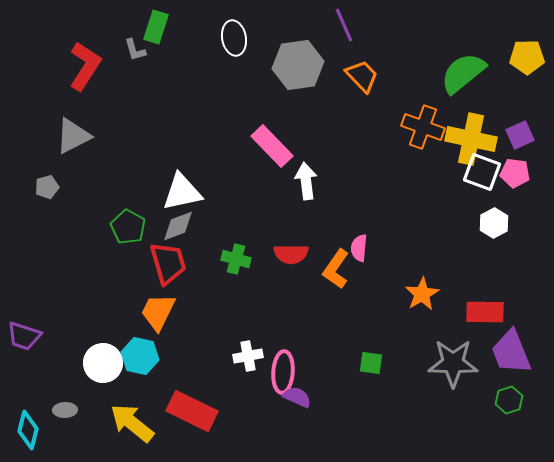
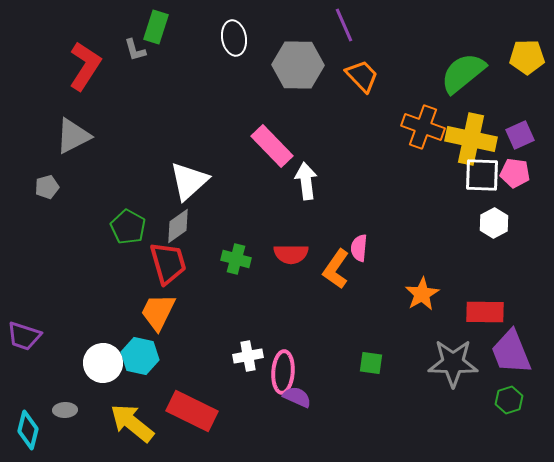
gray hexagon at (298, 65): rotated 9 degrees clockwise
white square at (482, 172): moved 3 px down; rotated 18 degrees counterclockwise
white triangle at (182, 192): moved 7 px right, 11 px up; rotated 30 degrees counterclockwise
gray diamond at (178, 226): rotated 15 degrees counterclockwise
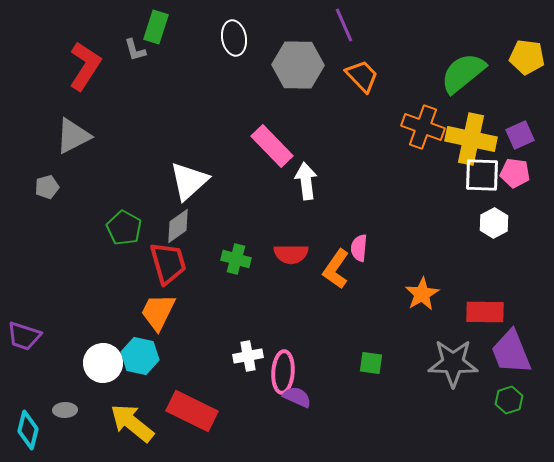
yellow pentagon at (527, 57): rotated 8 degrees clockwise
green pentagon at (128, 227): moved 4 px left, 1 px down
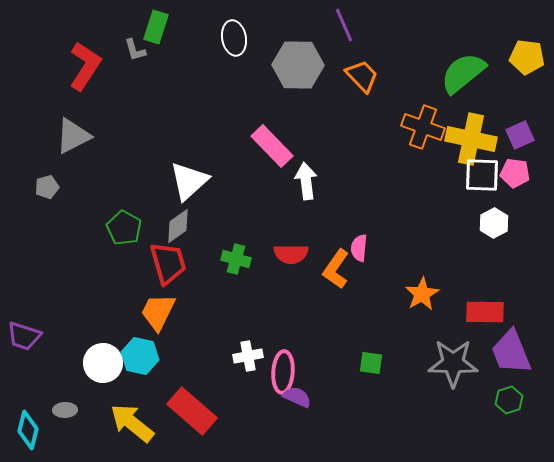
red rectangle at (192, 411): rotated 15 degrees clockwise
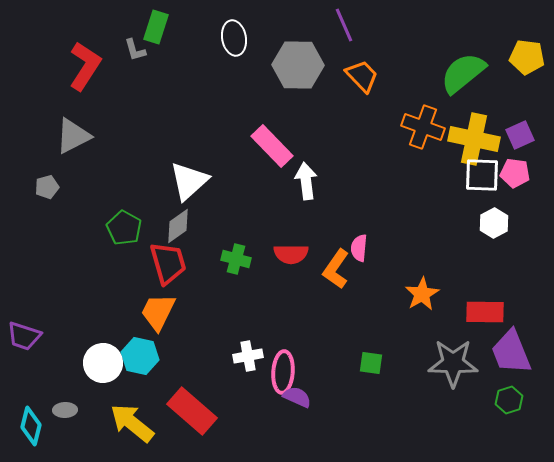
yellow cross at (471, 139): moved 3 px right
cyan diamond at (28, 430): moved 3 px right, 4 px up
